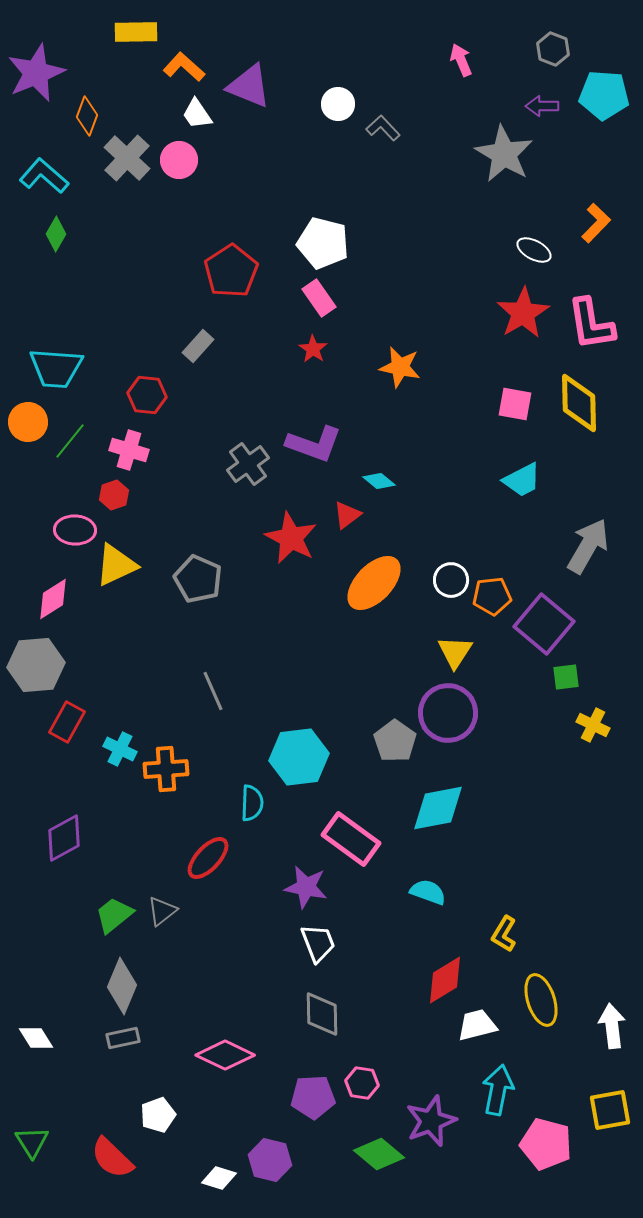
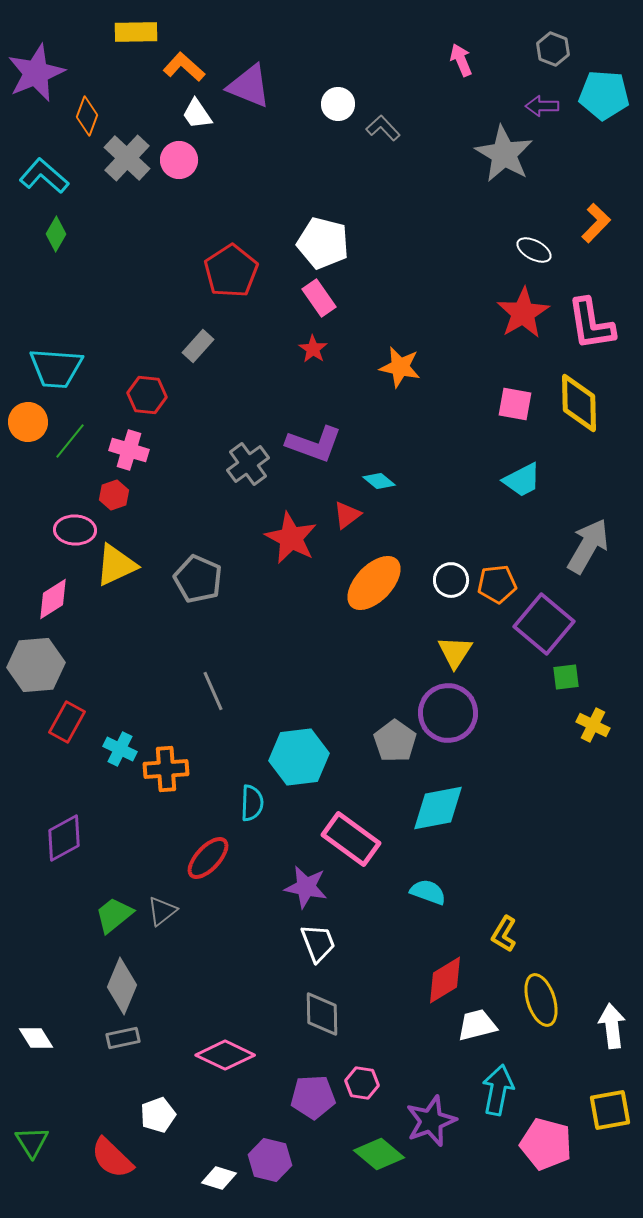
orange pentagon at (492, 596): moved 5 px right, 12 px up
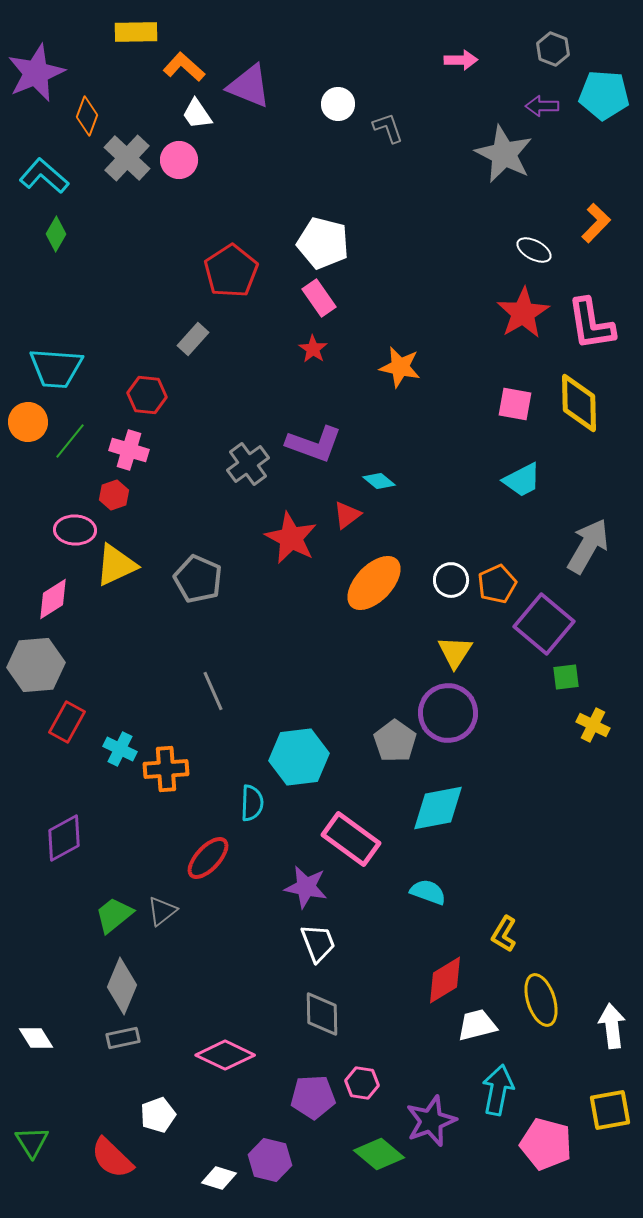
pink arrow at (461, 60): rotated 112 degrees clockwise
gray L-shape at (383, 128): moved 5 px right; rotated 24 degrees clockwise
gray star at (504, 154): rotated 4 degrees counterclockwise
gray rectangle at (198, 346): moved 5 px left, 7 px up
orange pentagon at (497, 584): rotated 18 degrees counterclockwise
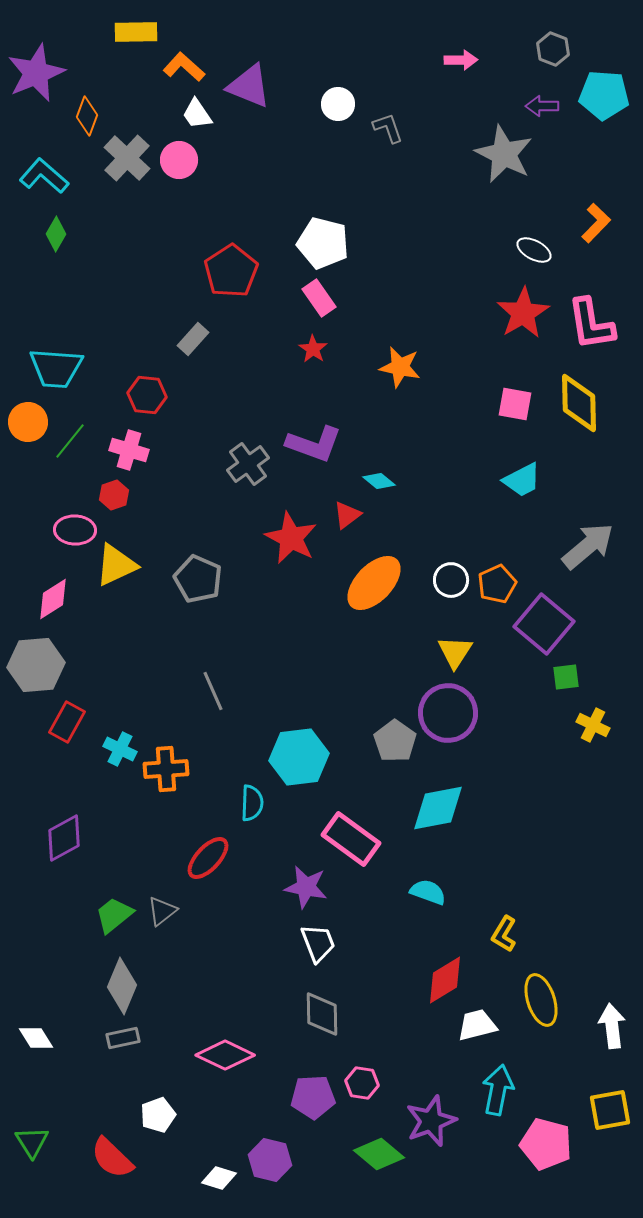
gray arrow at (588, 546): rotated 20 degrees clockwise
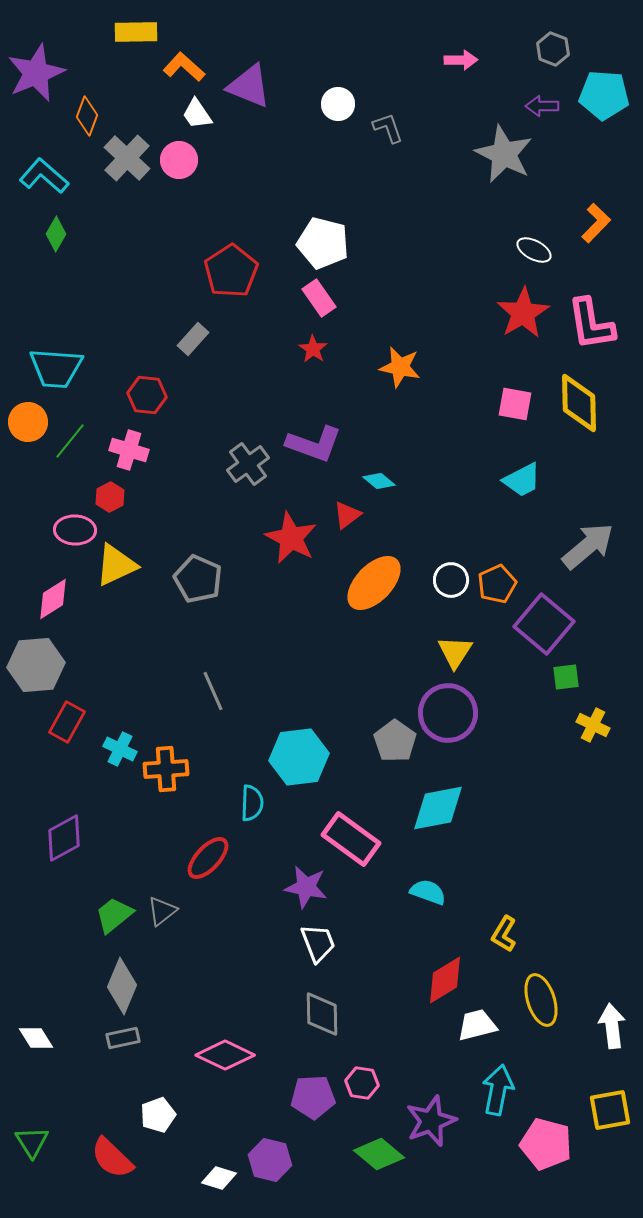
red hexagon at (114, 495): moved 4 px left, 2 px down; rotated 8 degrees counterclockwise
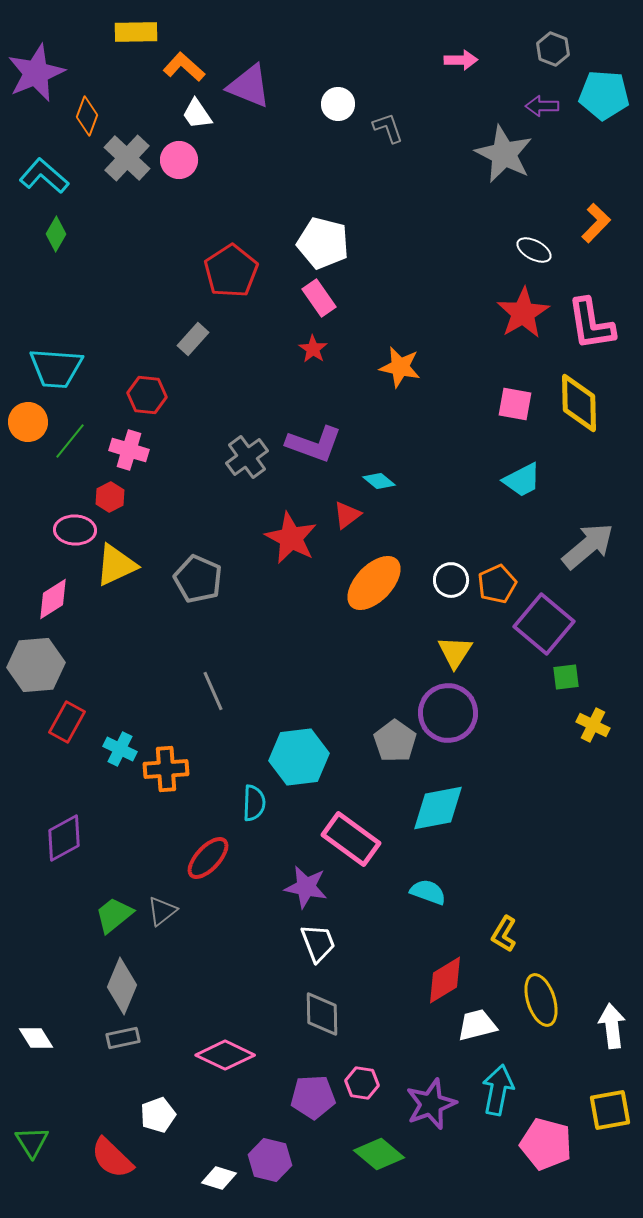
gray cross at (248, 464): moved 1 px left, 7 px up
cyan semicircle at (252, 803): moved 2 px right
purple star at (431, 1121): moved 17 px up
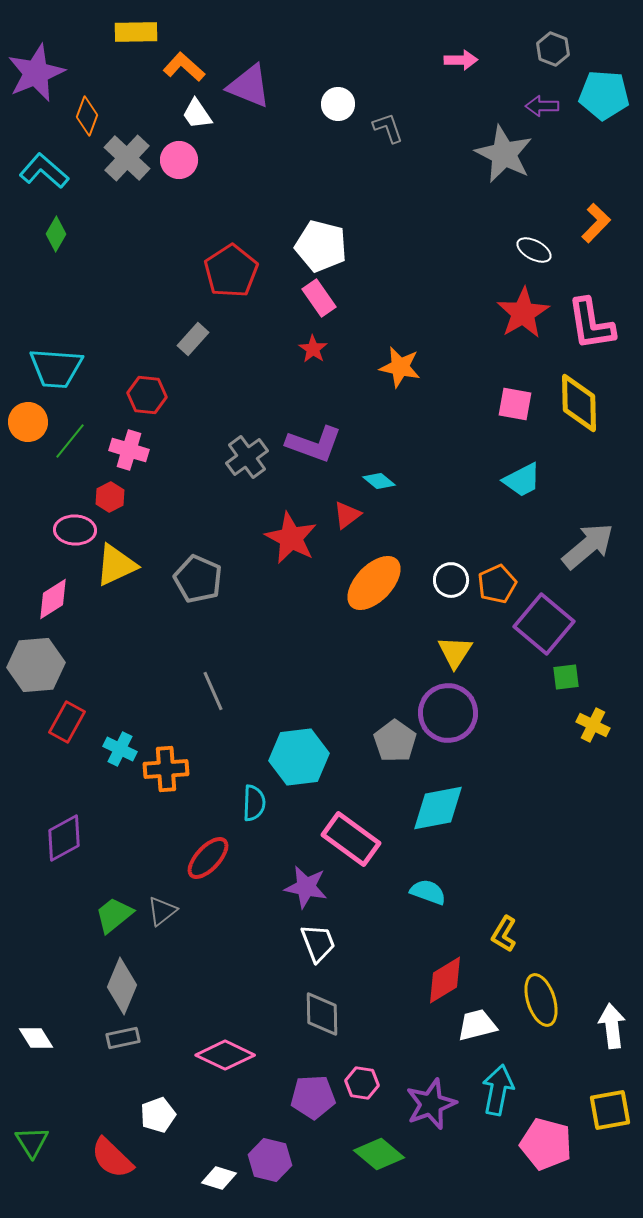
cyan L-shape at (44, 176): moved 5 px up
white pentagon at (323, 243): moved 2 px left, 3 px down
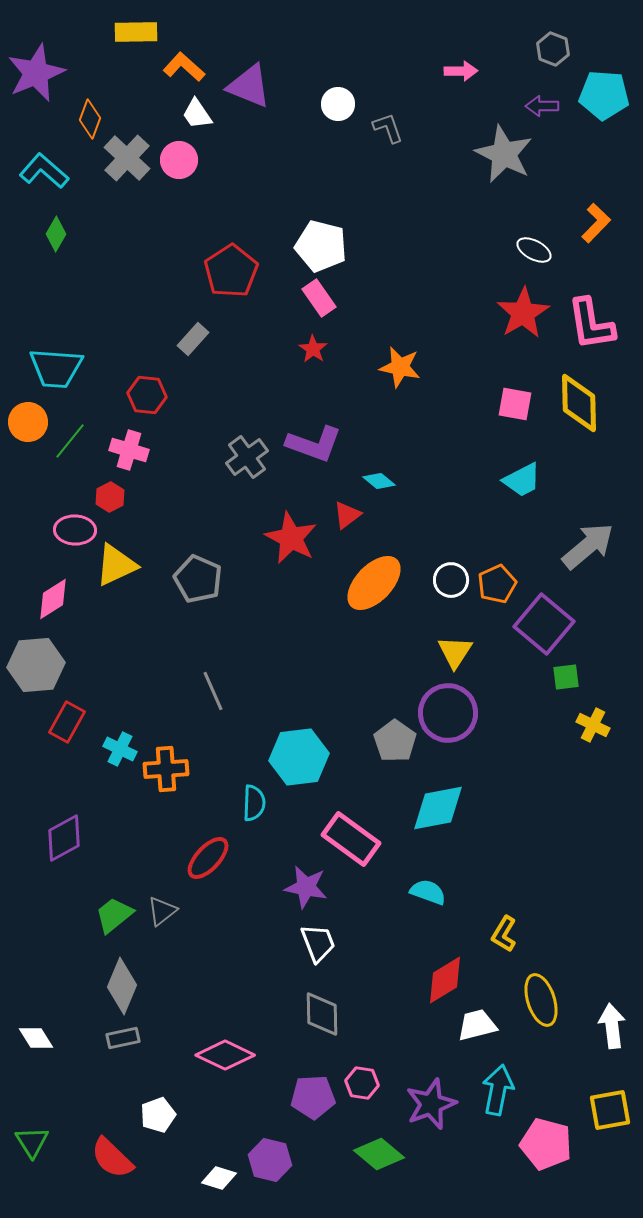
pink arrow at (461, 60): moved 11 px down
orange diamond at (87, 116): moved 3 px right, 3 px down
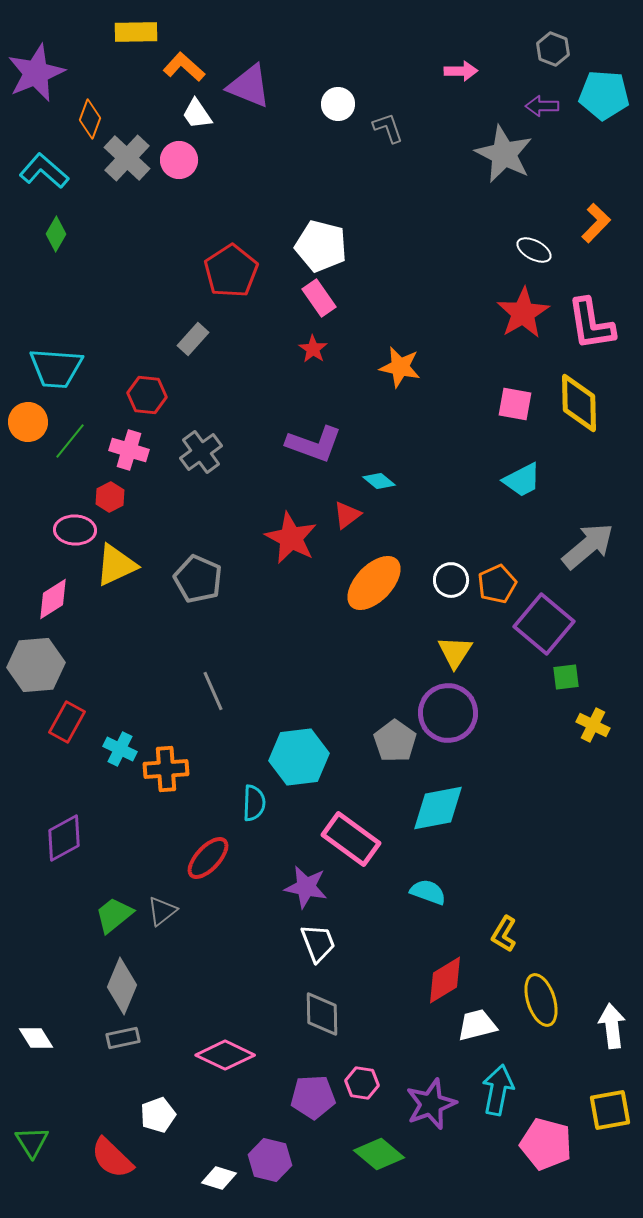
gray cross at (247, 457): moved 46 px left, 5 px up
